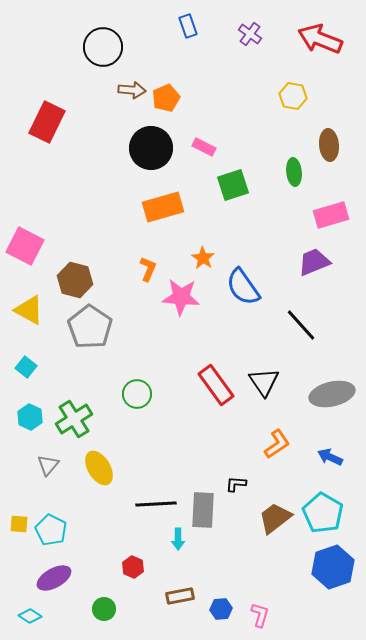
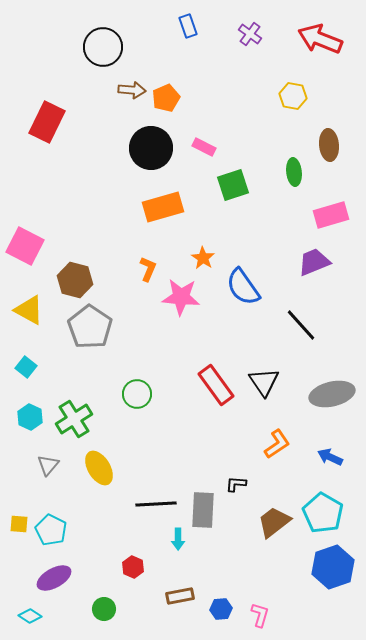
brown trapezoid at (275, 518): moved 1 px left, 4 px down
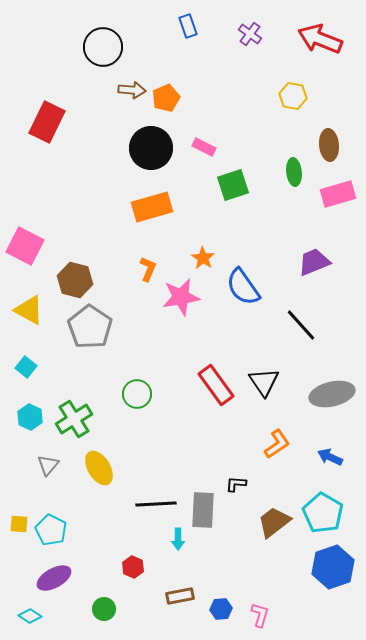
orange rectangle at (163, 207): moved 11 px left
pink rectangle at (331, 215): moved 7 px right, 21 px up
pink star at (181, 297): rotated 15 degrees counterclockwise
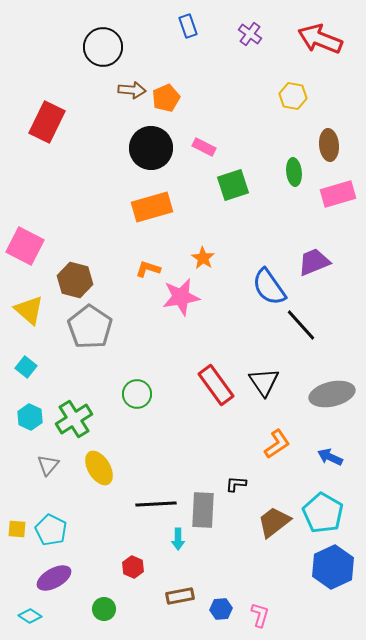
orange L-shape at (148, 269): rotated 95 degrees counterclockwise
blue semicircle at (243, 287): moved 26 px right
yellow triangle at (29, 310): rotated 12 degrees clockwise
yellow square at (19, 524): moved 2 px left, 5 px down
blue hexagon at (333, 567): rotated 6 degrees counterclockwise
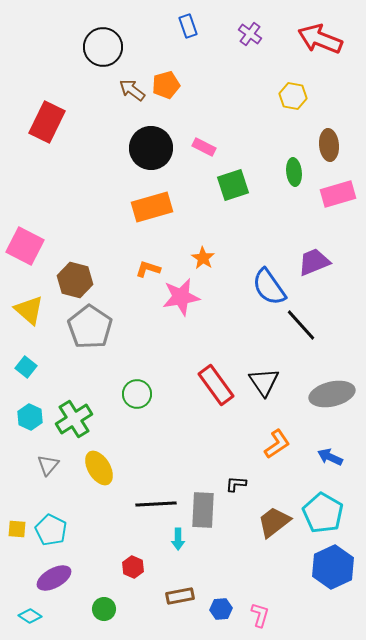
brown arrow at (132, 90): rotated 148 degrees counterclockwise
orange pentagon at (166, 98): moved 13 px up; rotated 8 degrees clockwise
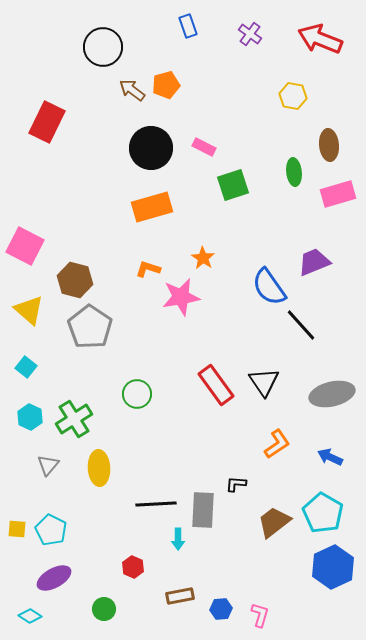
yellow ellipse at (99, 468): rotated 28 degrees clockwise
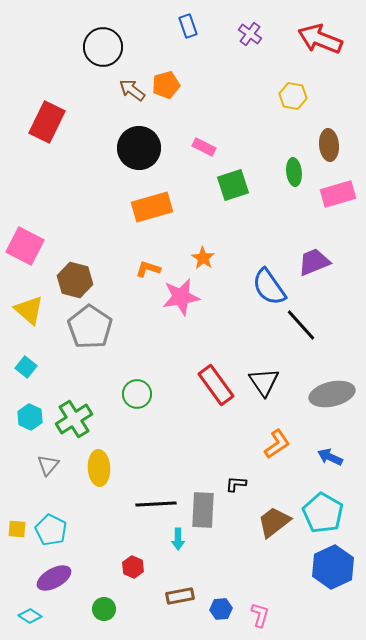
black circle at (151, 148): moved 12 px left
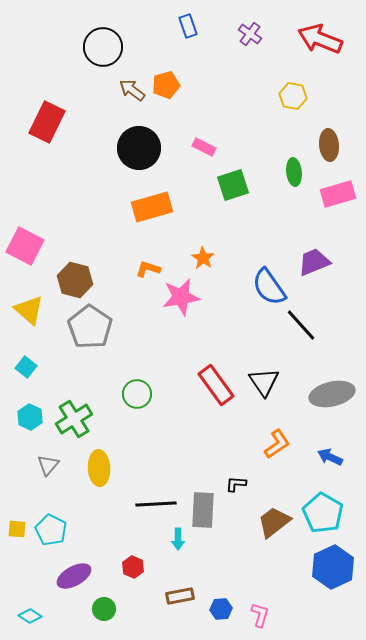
purple ellipse at (54, 578): moved 20 px right, 2 px up
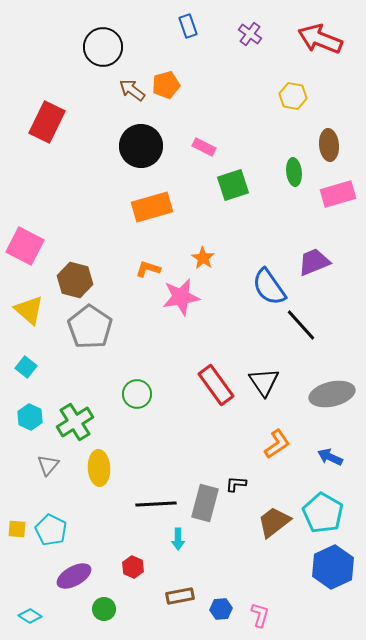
black circle at (139, 148): moved 2 px right, 2 px up
green cross at (74, 419): moved 1 px right, 3 px down
gray rectangle at (203, 510): moved 2 px right, 7 px up; rotated 12 degrees clockwise
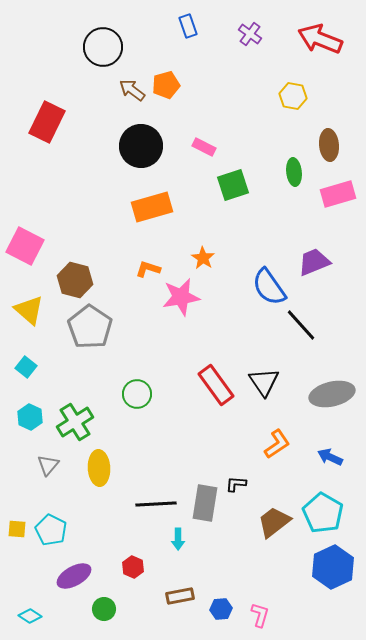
gray rectangle at (205, 503): rotated 6 degrees counterclockwise
